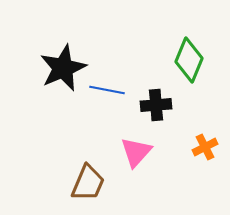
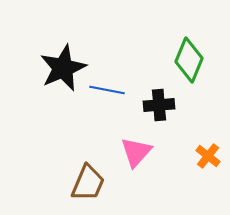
black cross: moved 3 px right
orange cross: moved 3 px right, 9 px down; rotated 25 degrees counterclockwise
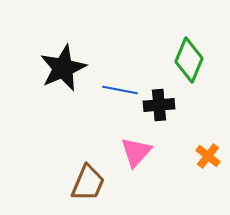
blue line: moved 13 px right
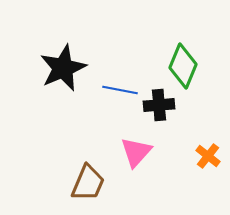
green diamond: moved 6 px left, 6 px down
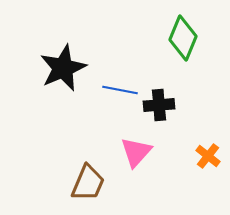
green diamond: moved 28 px up
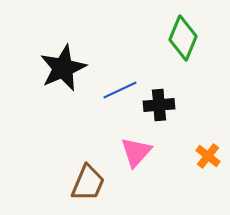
blue line: rotated 36 degrees counterclockwise
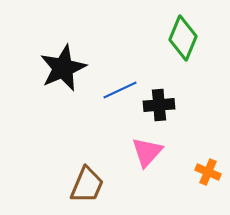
pink triangle: moved 11 px right
orange cross: moved 16 px down; rotated 15 degrees counterclockwise
brown trapezoid: moved 1 px left, 2 px down
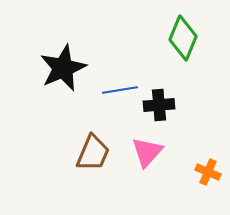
blue line: rotated 16 degrees clockwise
brown trapezoid: moved 6 px right, 32 px up
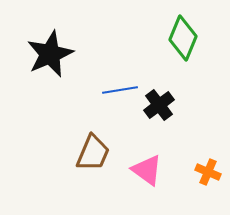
black star: moved 13 px left, 14 px up
black cross: rotated 32 degrees counterclockwise
pink triangle: moved 18 px down; rotated 36 degrees counterclockwise
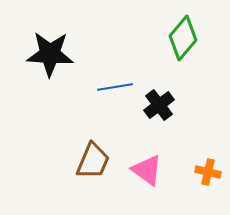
green diamond: rotated 18 degrees clockwise
black star: rotated 27 degrees clockwise
blue line: moved 5 px left, 3 px up
brown trapezoid: moved 8 px down
orange cross: rotated 10 degrees counterclockwise
